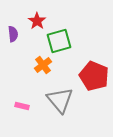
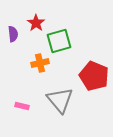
red star: moved 1 px left, 2 px down
orange cross: moved 3 px left, 2 px up; rotated 24 degrees clockwise
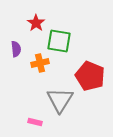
purple semicircle: moved 3 px right, 15 px down
green square: rotated 25 degrees clockwise
red pentagon: moved 4 px left
gray triangle: rotated 12 degrees clockwise
pink rectangle: moved 13 px right, 16 px down
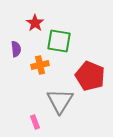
red star: moved 1 px left
orange cross: moved 2 px down
gray triangle: moved 1 px down
pink rectangle: rotated 56 degrees clockwise
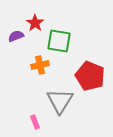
purple semicircle: moved 13 px up; rotated 105 degrees counterclockwise
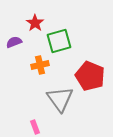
purple semicircle: moved 2 px left, 6 px down
green square: rotated 25 degrees counterclockwise
gray triangle: moved 2 px up; rotated 8 degrees counterclockwise
pink rectangle: moved 5 px down
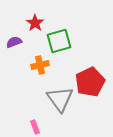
red pentagon: moved 6 px down; rotated 24 degrees clockwise
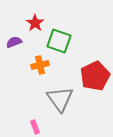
green square: rotated 35 degrees clockwise
red pentagon: moved 5 px right, 6 px up
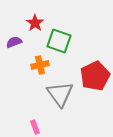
gray triangle: moved 5 px up
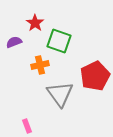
pink rectangle: moved 8 px left, 1 px up
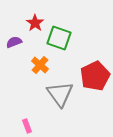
green square: moved 3 px up
orange cross: rotated 36 degrees counterclockwise
